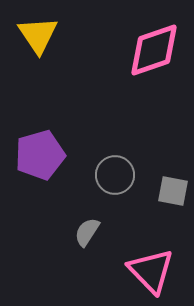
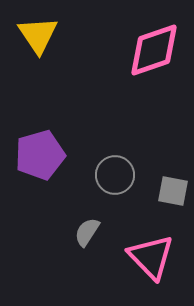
pink triangle: moved 14 px up
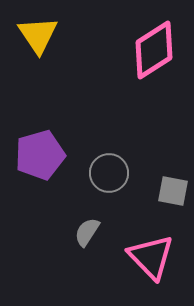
pink diamond: rotated 14 degrees counterclockwise
gray circle: moved 6 px left, 2 px up
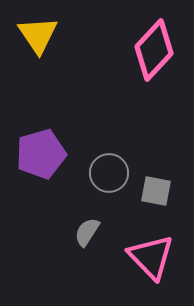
pink diamond: rotated 14 degrees counterclockwise
purple pentagon: moved 1 px right, 1 px up
gray square: moved 17 px left
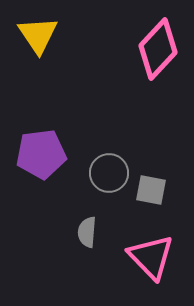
pink diamond: moved 4 px right, 1 px up
purple pentagon: rotated 9 degrees clockwise
gray square: moved 5 px left, 1 px up
gray semicircle: rotated 28 degrees counterclockwise
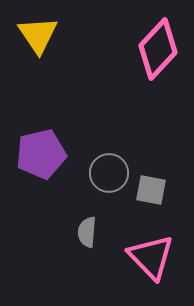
purple pentagon: rotated 6 degrees counterclockwise
